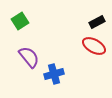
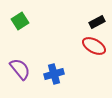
purple semicircle: moved 9 px left, 12 px down
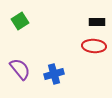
black rectangle: rotated 28 degrees clockwise
red ellipse: rotated 25 degrees counterclockwise
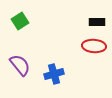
purple semicircle: moved 4 px up
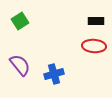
black rectangle: moved 1 px left, 1 px up
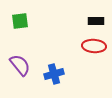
green square: rotated 24 degrees clockwise
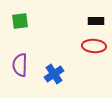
purple semicircle: rotated 140 degrees counterclockwise
blue cross: rotated 18 degrees counterclockwise
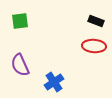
black rectangle: rotated 21 degrees clockwise
purple semicircle: rotated 25 degrees counterclockwise
blue cross: moved 8 px down
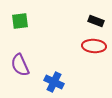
blue cross: rotated 30 degrees counterclockwise
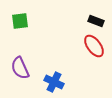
red ellipse: rotated 50 degrees clockwise
purple semicircle: moved 3 px down
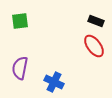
purple semicircle: rotated 35 degrees clockwise
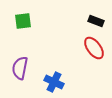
green square: moved 3 px right
red ellipse: moved 2 px down
